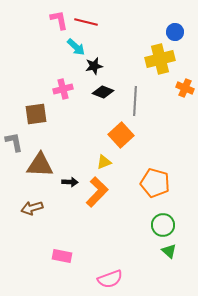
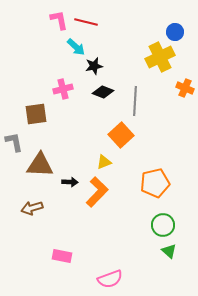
yellow cross: moved 2 px up; rotated 12 degrees counterclockwise
orange pentagon: rotated 28 degrees counterclockwise
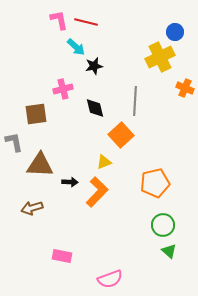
black diamond: moved 8 px left, 16 px down; rotated 55 degrees clockwise
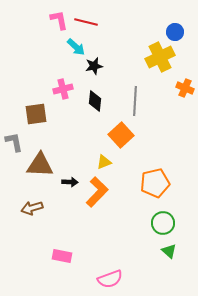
black diamond: moved 7 px up; rotated 20 degrees clockwise
green circle: moved 2 px up
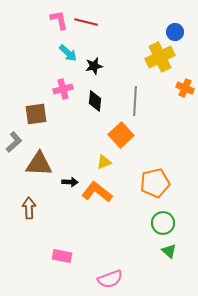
cyan arrow: moved 8 px left, 6 px down
gray L-shape: rotated 60 degrees clockwise
brown triangle: moved 1 px left, 1 px up
orange L-shape: rotated 96 degrees counterclockwise
brown arrow: moved 3 px left; rotated 105 degrees clockwise
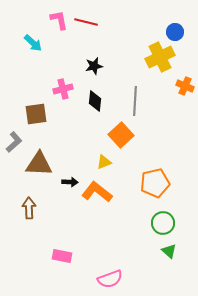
cyan arrow: moved 35 px left, 10 px up
orange cross: moved 2 px up
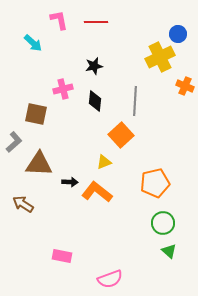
red line: moved 10 px right; rotated 15 degrees counterclockwise
blue circle: moved 3 px right, 2 px down
brown square: rotated 20 degrees clockwise
brown arrow: moved 6 px left, 4 px up; rotated 55 degrees counterclockwise
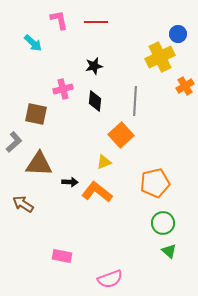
orange cross: rotated 36 degrees clockwise
